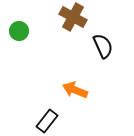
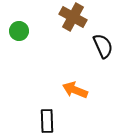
black rectangle: rotated 40 degrees counterclockwise
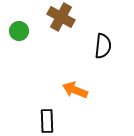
brown cross: moved 12 px left
black semicircle: rotated 30 degrees clockwise
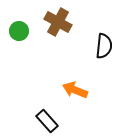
brown cross: moved 3 px left, 5 px down
black semicircle: moved 1 px right
black rectangle: rotated 40 degrees counterclockwise
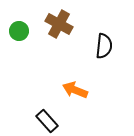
brown cross: moved 1 px right, 2 px down
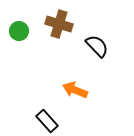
brown cross: rotated 12 degrees counterclockwise
black semicircle: moved 7 px left; rotated 50 degrees counterclockwise
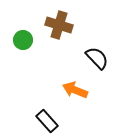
brown cross: moved 1 px down
green circle: moved 4 px right, 9 px down
black semicircle: moved 12 px down
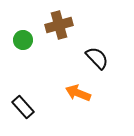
brown cross: rotated 32 degrees counterclockwise
orange arrow: moved 3 px right, 3 px down
black rectangle: moved 24 px left, 14 px up
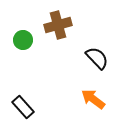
brown cross: moved 1 px left
orange arrow: moved 15 px right, 6 px down; rotated 15 degrees clockwise
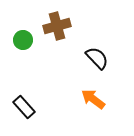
brown cross: moved 1 px left, 1 px down
black rectangle: moved 1 px right
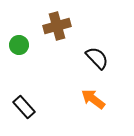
green circle: moved 4 px left, 5 px down
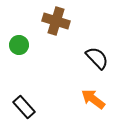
brown cross: moved 1 px left, 5 px up; rotated 32 degrees clockwise
